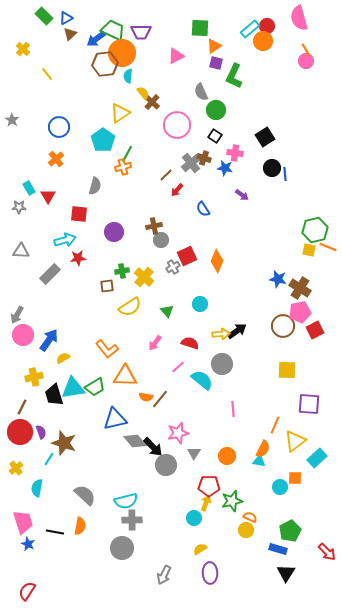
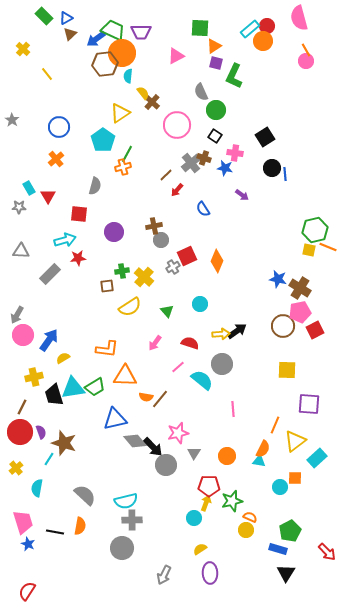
orange L-shape at (107, 349): rotated 45 degrees counterclockwise
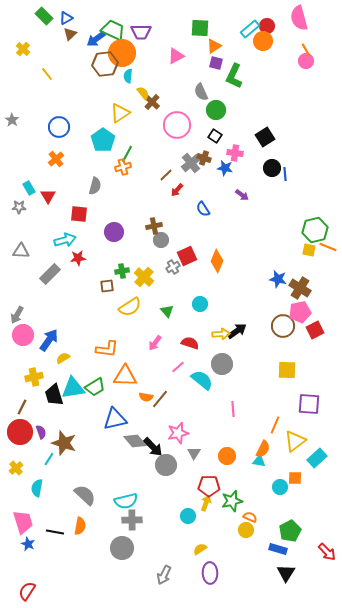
cyan circle at (194, 518): moved 6 px left, 2 px up
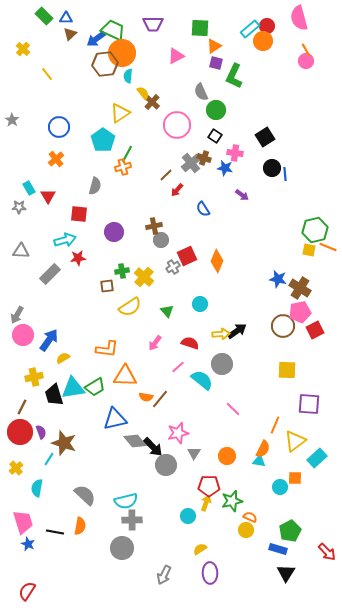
blue triangle at (66, 18): rotated 32 degrees clockwise
purple trapezoid at (141, 32): moved 12 px right, 8 px up
pink line at (233, 409): rotated 42 degrees counterclockwise
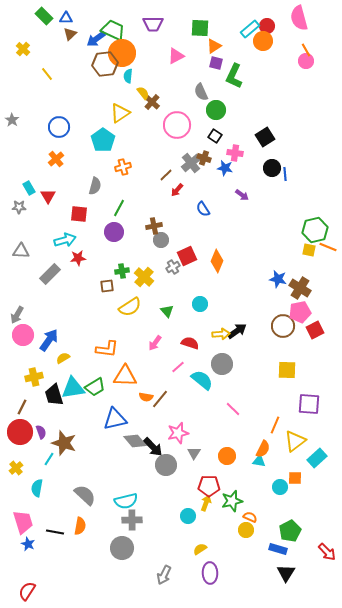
green line at (127, 154): moved 8 px left, 54 px down
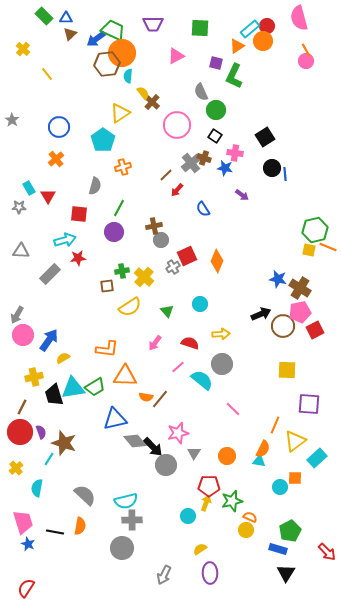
orange triangle at (214, 46): moved 23 px right
brown hexagon at (105, 64): moved 2 px right
black arrow at (237, 331): moved 24 px right, 17 px up; rotated 12 degrees clockwise
red semicircle at (27, 591): moved 1 px left, 3 px up
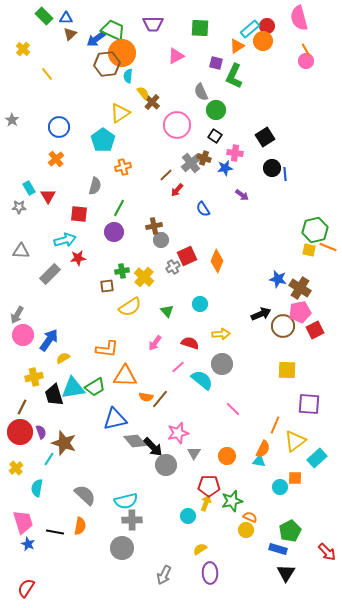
blue star at (225, 168): rotated 21 degrees counterclockwise
